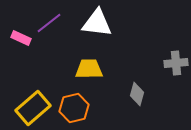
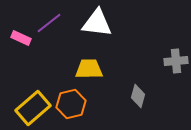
gray cross: moved 2 px up
gray diamond: moved 1 px right, 2 px down
orange hexagon: moved 3 px left, 4 px up
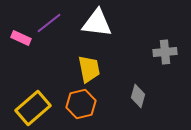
gray cross: moved 11 px left, 9 px up
yellow trapezoid: rotated 80 degrees clockwise
orange hexagon: moved 10 px right
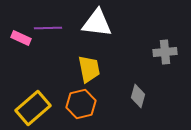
purple line: moved 1 px left, 5 px down; rotated 36 degrees clockwise
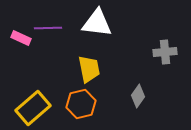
gray diamond: rotated 20 degrees clockwise
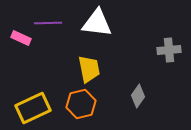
purple line: moved 5 px up
gray cross: moved 4 px right, 2 px up
yellow rectangle: rotated 16 degrees clockwise
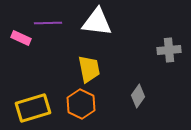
white triangle: moved 1 px up
orange hexagon: rotated 20 degrees counterclockwise
yellow rectangle: rotated 8 degrees clockwise
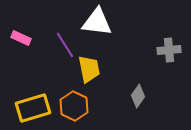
purple line: moved 17 px right, 22 px down; rotated 60 degrees clockwise
orange hexagon: moved 7 px left, 2 px down
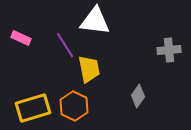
white triangle: moved 2 px left, 1 px up
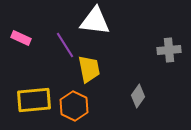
yellow rectangle: moved 1 px right, 8 px up; rotated 12 degrees clockwise
